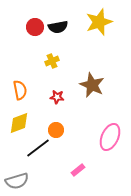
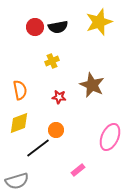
red star: moved 2 px right
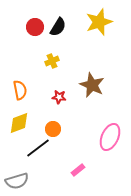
black semicircle: rotated 48 degrees counterclockwise
orange circle: moved 3 px left, 1 px up
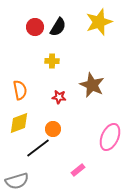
yellow cross: rotated 24 degrees clockwise
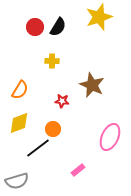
yellow star: moved 5 px up
orange semicircle: rotated 42 degrees clockwise
red star: moved 3 px right, 4 px down
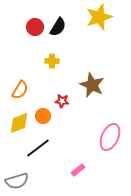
orange circle: moved 10 px left, 13 px up
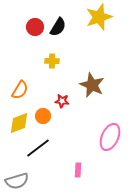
pink rectangle: rotated 48 degrees counterclockwise
